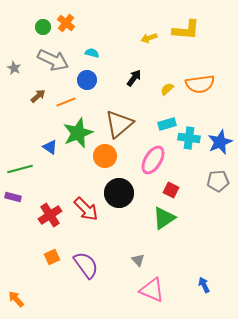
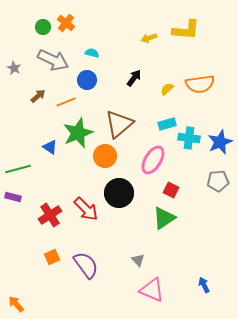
green line: moved 2 px left
orange arrow: moved 5 px down
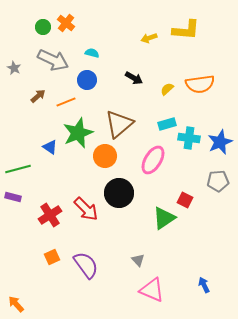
black arrow: rotated 84 degrees clockwise
red square: moved 14 px right, 10 px down
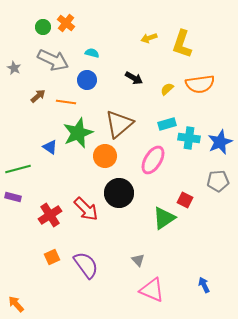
yellow L-shape: moved 4 px left, 14 px down; rotated 104 degrees clockwise
orange line: rotated 30 degrees clockwise
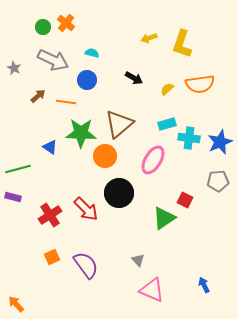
green star: moved 3 px right; rotated 24 degrees clockwise
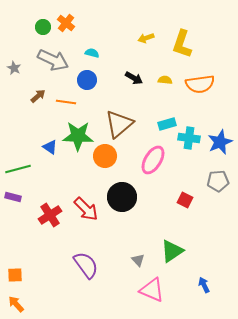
yellow arrow: moved 3 px left
yellow semicircle: moved 2 px left, 9 px up; rotated 48 degrees clockwise
green star: moved 3 px left, 3 px down
black circle: moved 3 px right, 4 px down
green triangle: moved 8 px right, 33 px down
orange square: moved 37 px left, 18 px down; rotated 21 degrees clockwise
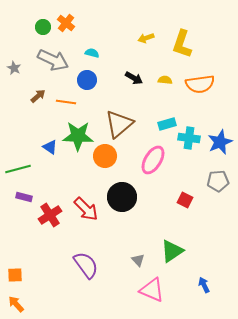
purple rectangle: moved 11 px right
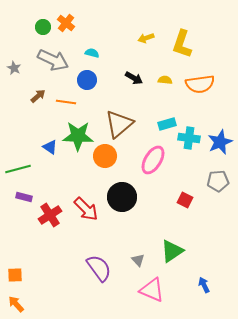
purple semicircle: moved 13 px right, 3 px down
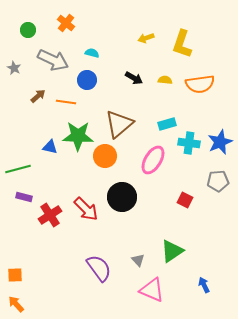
green circle: moved 15 px left, 3 px down
cyan cross: moved 5 px down
blue triangle: rotated 21 degrees counterclockwise
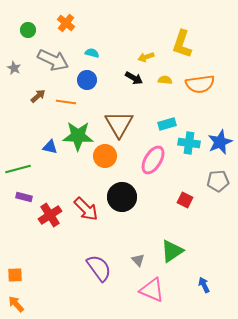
yellow arrow: moved 19 px down
brown triangle: rotated 20 degrees counterclockwise
